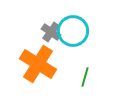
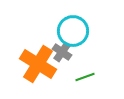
gray cross: moved 11 px right, 20 px down
green line: rotated 54 degrees clockwise
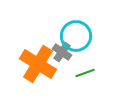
cyan circle: moved 3 px right, 5 px down
green line: moved 4 px up
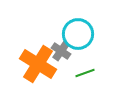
cyan circle: moved 2 px right, 2 px up
gray cross: moved 1 px left, 1 px up
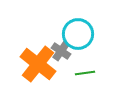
orange cross: rotated 6 degrees clockwise
green line: rotated 12 degrees clockwise
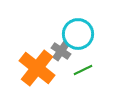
orange cross: moved 1 px left, 4 px down
green line: moved 2 px left, 3 px up; rotated 18 degrees counterclockwise
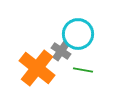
green line: rotated 36 degrees clockwise
